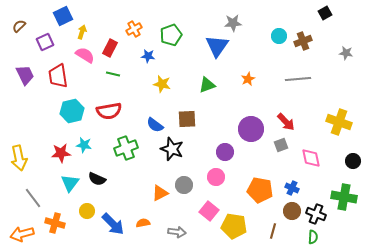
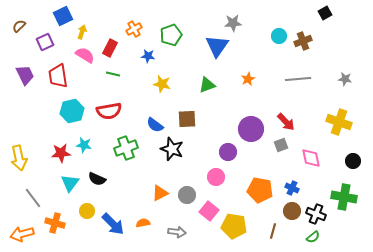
gray star at (346, 53): moved 1 px left, 26 px down
purple circle at (225, 152): moved 3 px right
gray circle at (184, 185): moved 3 px right, 10 px down
green semicircle at (313, 237): rotated 48 degrees clockwise
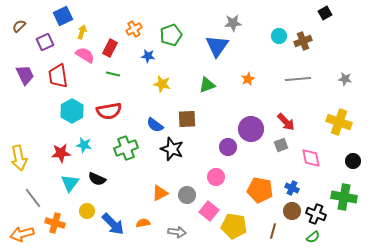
cyan hexagon at (72, 111): rotated 15 degrees counterclockwise
purple circle at (228, 152): moved 5 px up
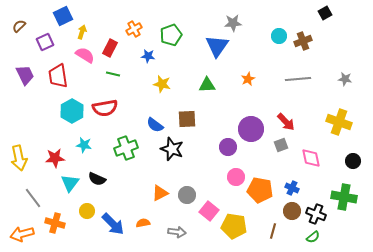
green triangle at (207, 85): rotated 18 degrees clockwise
red semicircle at (109, 111): moved 4 px left, 3 px up
red star at (61, 153): moved 6 px left, 5 px down
pink circle at (216, 177): moved 20 px right
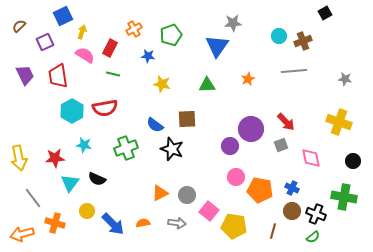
gray line at (298, 79): moved 4 px left, 8 px up
purple circle at (228, 147): moved 2 px right, 1 px up
gray arrow at (177, 232): moved 9 px up
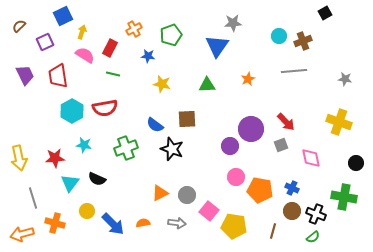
black circle at (353, 161): moved 3 px right, 2 px down
gray line at (33, 198): rotated 20 degrees clockwise
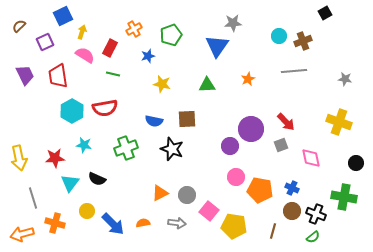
blue star at (148, 56): rotated 24 degrees counterclockwise
blue semicircle at (155, 125): moved 1 px left, 4 px up; rotated 24 degrees counterclockwise
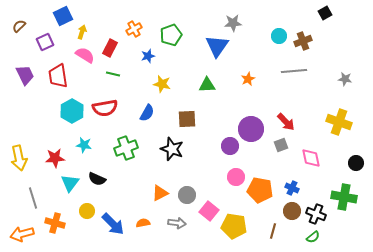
blue semicircle at (154, 121): moved 7 px left, 8 px up; rotated 72 degrees counterclockwise
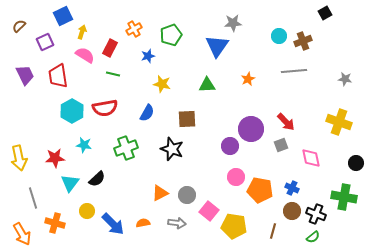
black semicircle at (97, 179): rotated 66 degrees counterclockwise
orange arrow at (22, 234): rotated 105 degrees counterclockwise
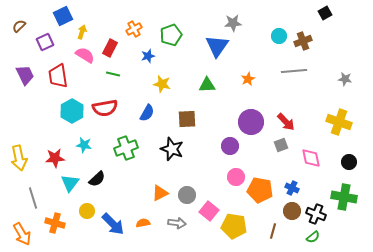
purple circle at (251, 129): moved 7 px up
black circle at (356, 163): moved 7 px left, 1 px up
